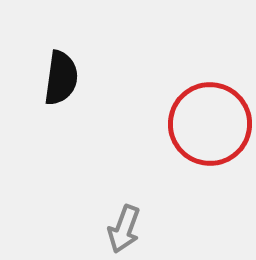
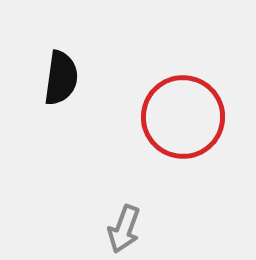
red circle: moved 27 px left, 7 px up
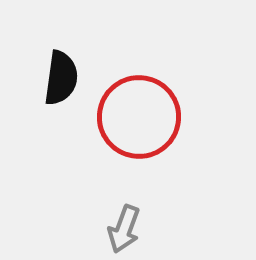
red circle: moved 44 px left
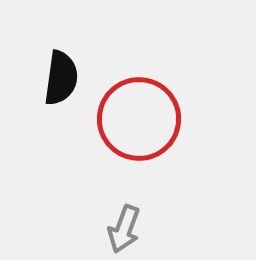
red circle: moved 2 px down
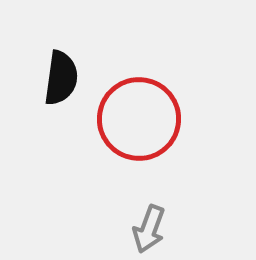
gray arrow: moved 25 px right
